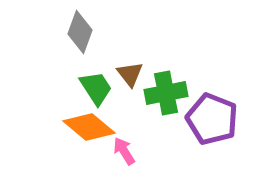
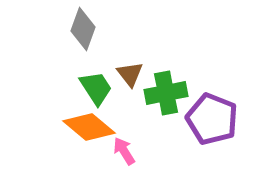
gray diamond: moved 3 px right, 3 px up
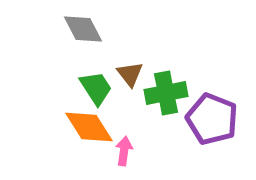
gray diamond: rotated 48 degrees counterclockwise
orange diamond: rotated 18 degrees clockwise
pink arrow: rotated 40 degrees clockwise
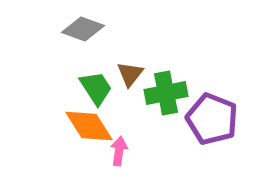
gray diamond: rotated 42 degrees counterclockwise
brown triangle: rotated 16 degrees clockwise
orange diamond: moved 1 px up
pink arrow: moved 5 px left
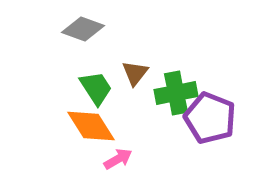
brown triangle: moved 5 px right, 1 px up
green cross: moved 10 px right
purple pentagon: moved 2 px left, 1 px up
orange diamond: moved 2 px right
pink arrow: moved 1 px left, 8 px down; rotated 52 degrees clockwise
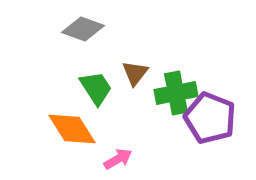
orange diamond: moved 19 px left, 3 px down
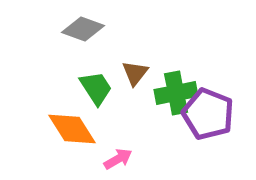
purple pentagon: moved 2 px left, 4 px up
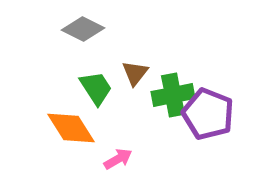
gray diamond: rotated 6 degrees clockwise
green cross: moved 3 px left, 2 px down
orange diamond: moved 1 px left, 1 px up
